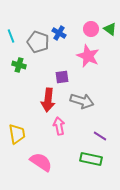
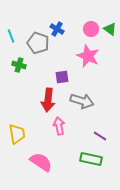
blue cross: moved 2 px left, 4 px up
gray pentagon: moved 1 px down
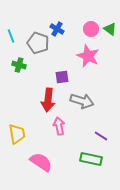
purple line: moved 1 px right
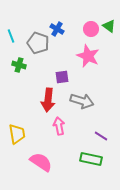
green triangle: moved 1 px left, 3 px up
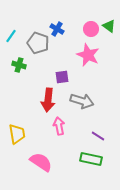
cyan line: rotated 56 degrees clockwise
pink star: moved 1 px up
purple line: moved 3 px left
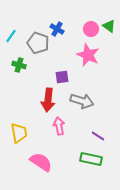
yellow trapezoid: moved 2 px right, 1 px up
